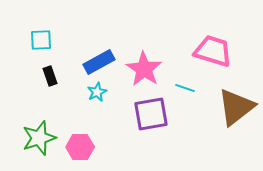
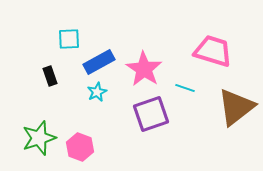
cyan square: moved 28 px right, 1 px up
purple square: rotated 9 degrees counterclockwise
pink hexagon: rotated 20 degrees clockwise
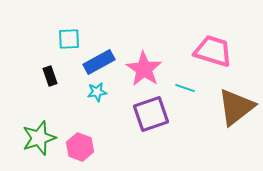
cyan star: rotated 18 degrees clockwise
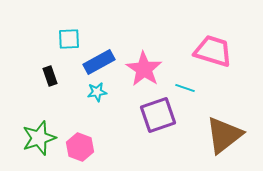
brown triangle: moved 12 px left, 28 px down
purple square: moved 7 px right, 1 px down
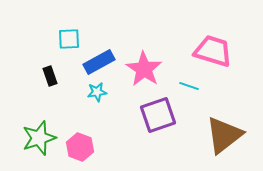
cyan line: moved 4 px right, 2 px up
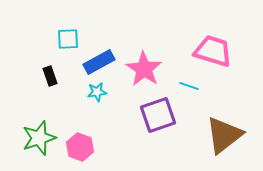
cyan square: moved 1 px left
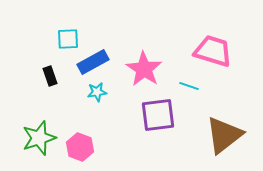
blue rectangle: moved 6 px left
purple square: rotated 12 degrees clockwise
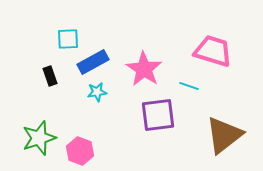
pink hexagon: moved 4 px down
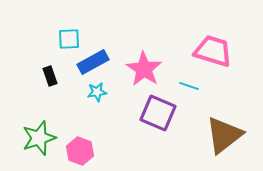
cyan square: moved 1 px right
purple square: moved 2 px up; rotated 30 degrees clockwise
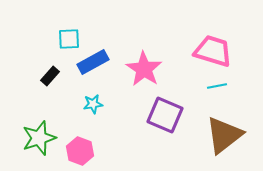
black rectangle: rotated 60 degrees clockwise
cyan line: moved 28 px right; rotated 30 degrees counterclockwise
cyan star: moved 4 px left, 12 px down
purple square: moved 7 px right, 2 px down
